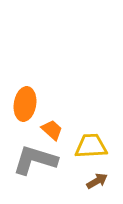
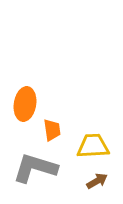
orange trapezoid: rotated 40 degrees clockwise
yellow trapezoid: moved 2 px right
gray L-shape: moved 8 px down
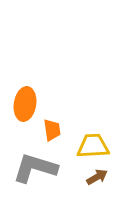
brown arrow: moved 4 px up
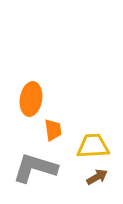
orange ellipse: moved 6 px right, 5 px up
orange trapezoid: moved 1 px right
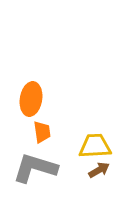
orange trapezoid: moved 11 px left, 2 px down
yellow trapezoid: moved 2 px right
brown arrow: moved 2 px right, 7 px up
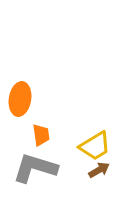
orange ellipse: moved 11 px left
orange trapezoid: moved 1 px left, 3 px down
yellow trapezoid: rotated 152 degrees clockwise
